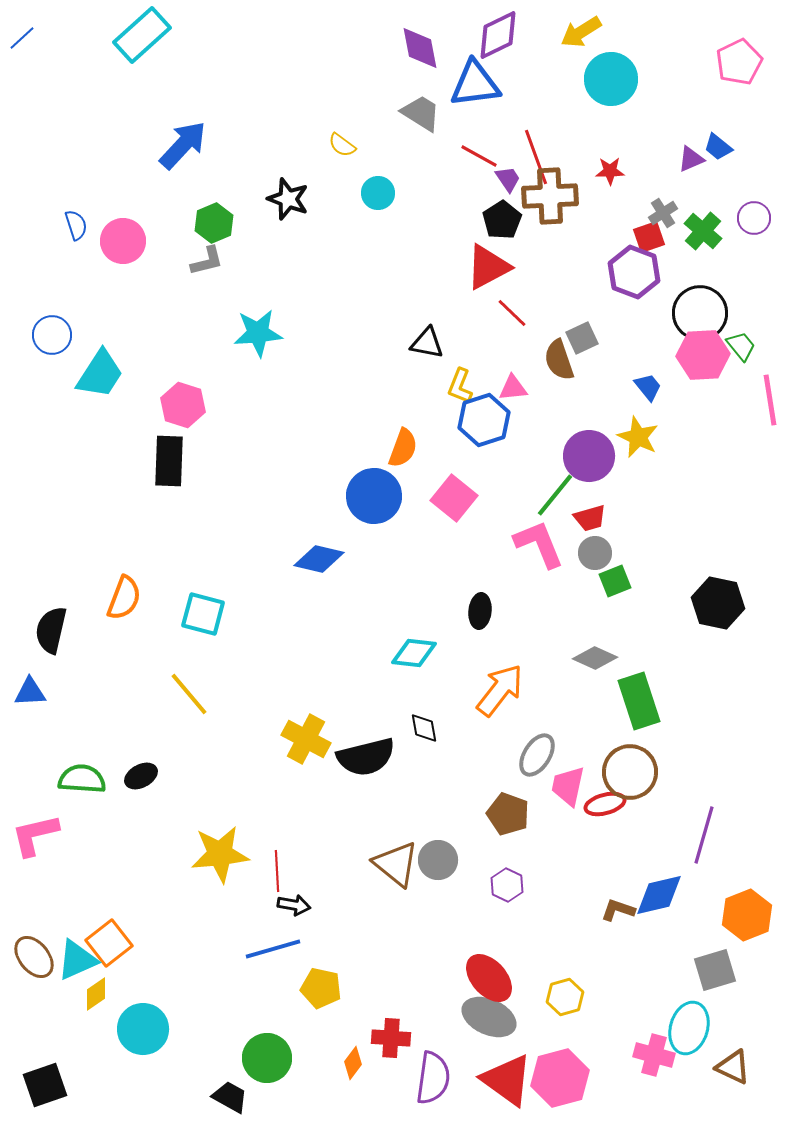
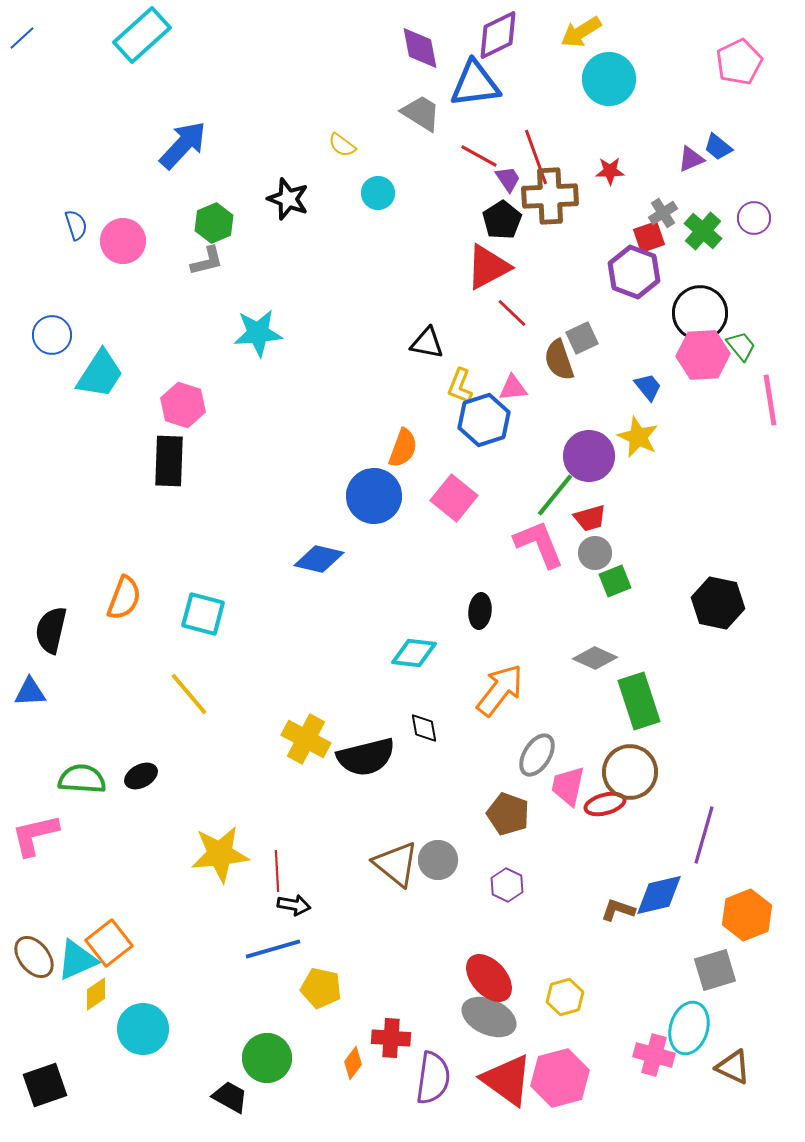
cyan circle at (611, 79): moved 2 px left
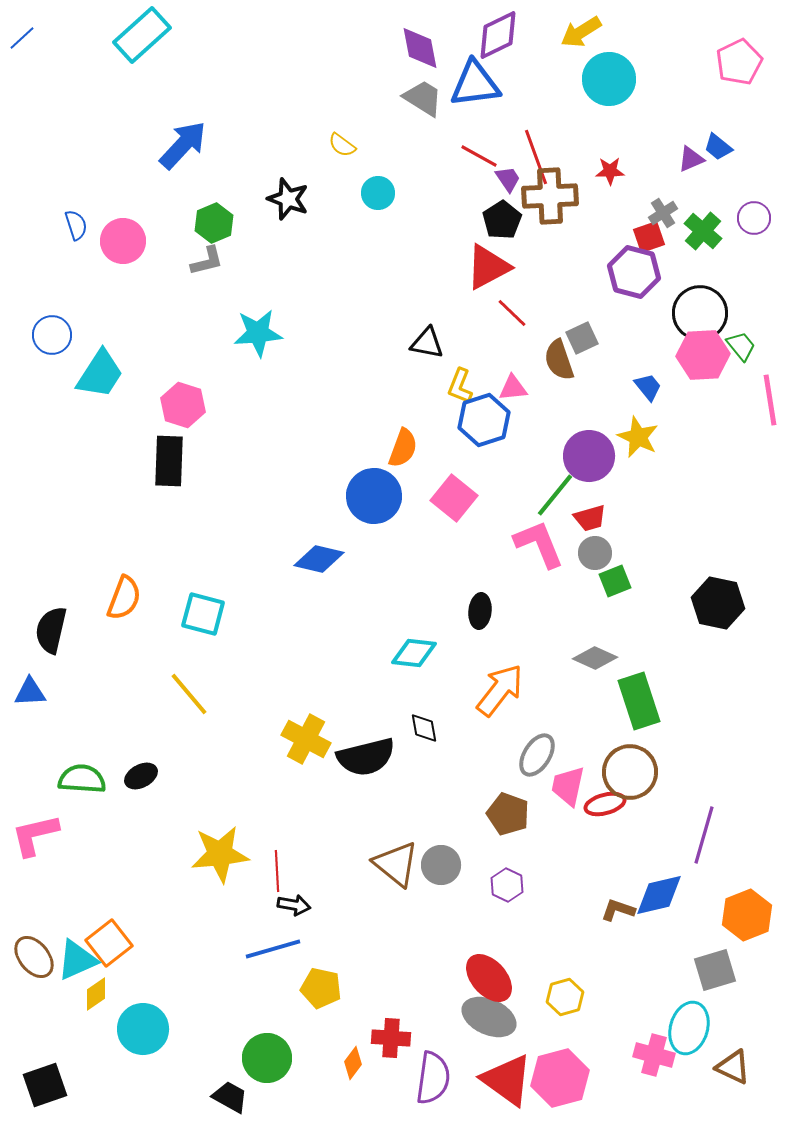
gray trapezoid at (421, 113): moved 2 px right, 15 px up
purple hexagon at (634, 272): rotated 6 degrees counterclockwise
gray circle at (438, 860): moved 3 px right, 5 px down
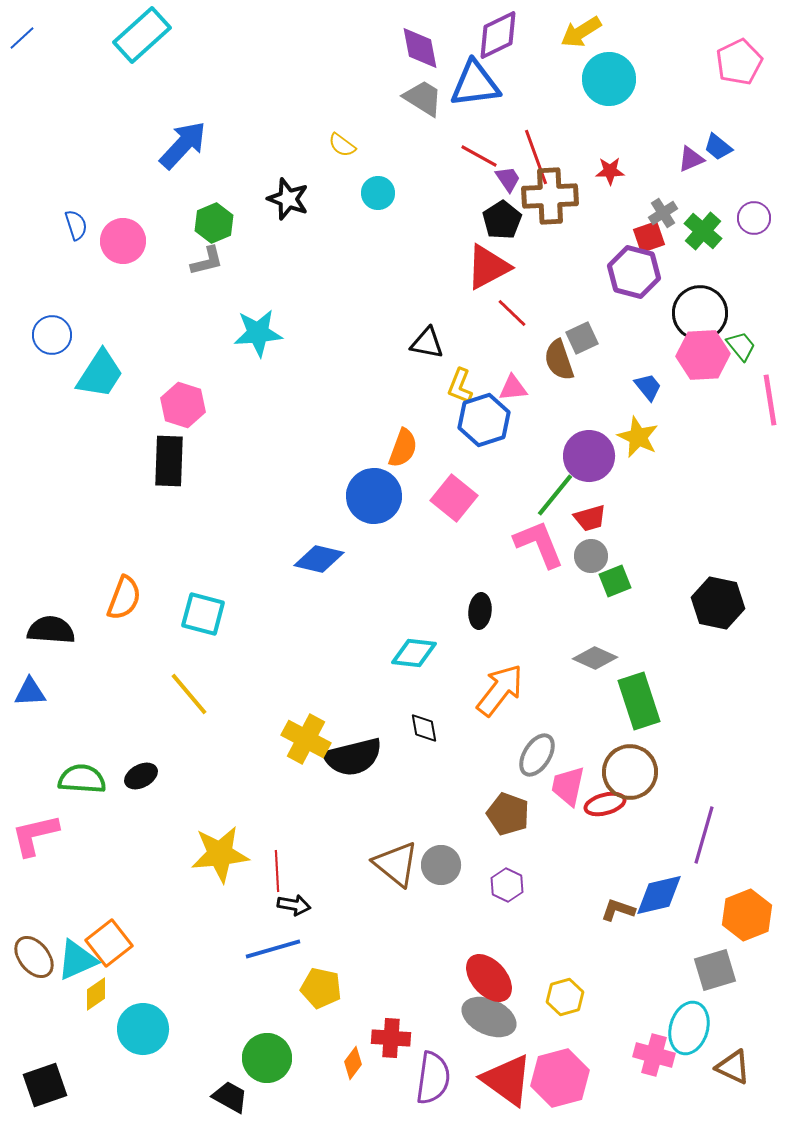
gray circle at (595, 553): moved 4 px left, 3 px down
black semicircle at (51, 630): rotated 81 degrees clockwise
black semicircle at (366, 757): moved 13 px left
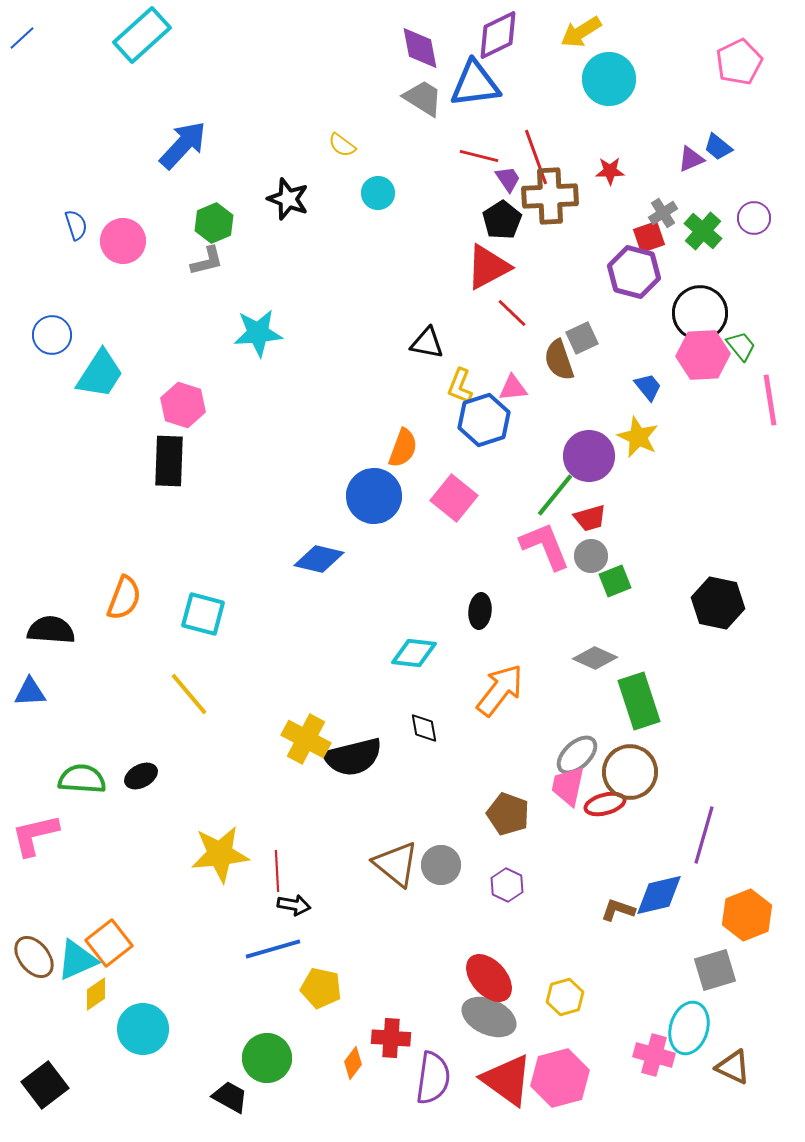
red line at (479, 156): rotated 15 degrees counterclockwise
pink L-shape at (539, 544): moved 6 px right, 2 px down
gray ellipse at (537, 755): moved 40 px right; rotated 15 degrees clockwise
black square at (45, 1085): rotated 18 degrees counterclockwise
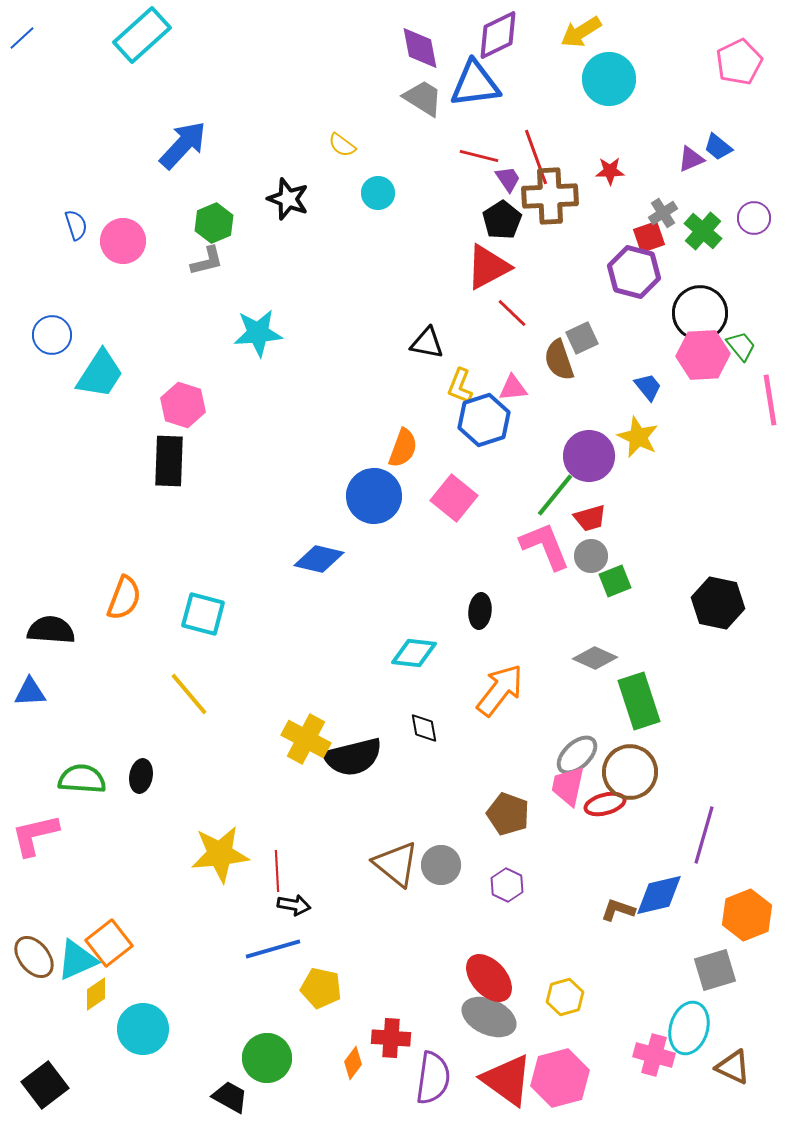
black ellipse at (141, 776): rotated 52 degrees counterclockwise
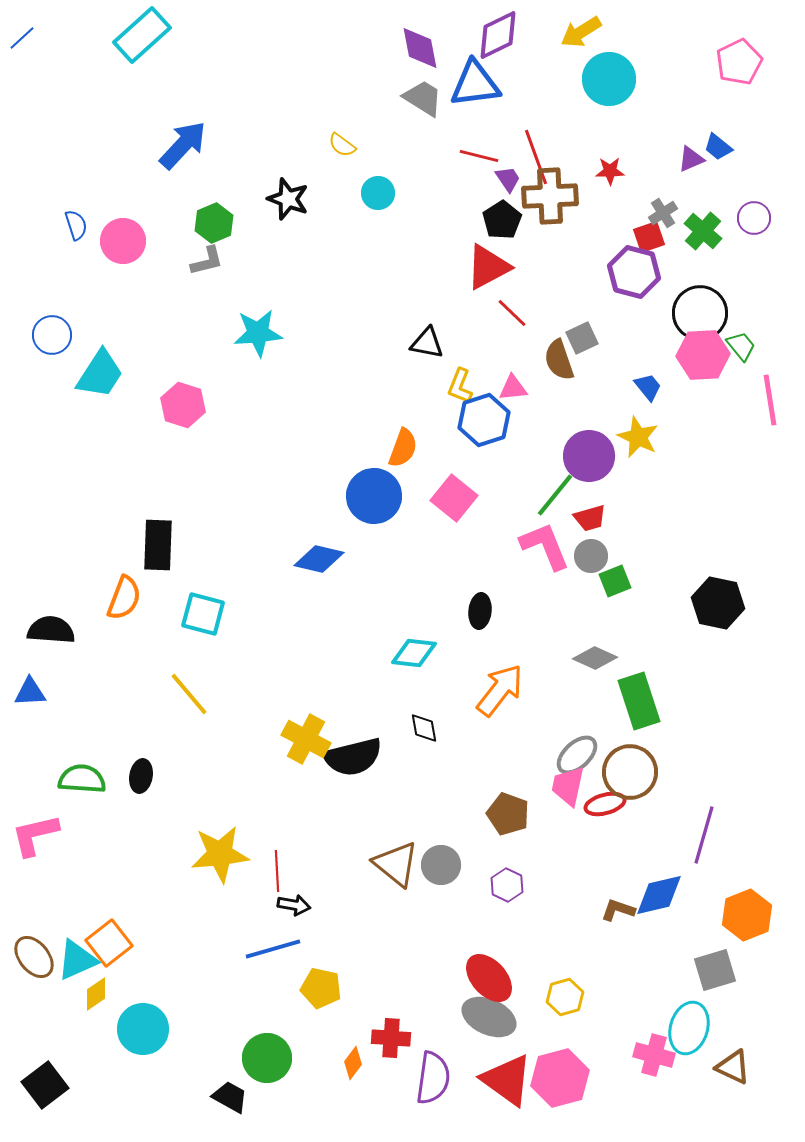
black rectangle at (169, 461): moved 11 px left, 84 px down
